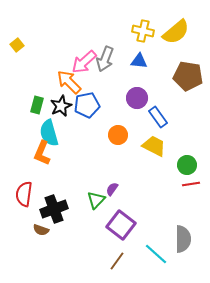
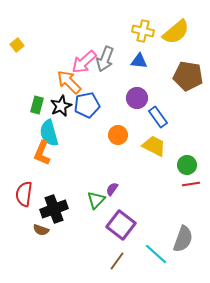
gray semicircle: rotated 20 degrees clockwise
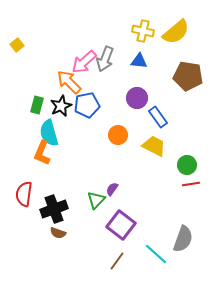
brown semicircle: moved 17 px right, 3 px down
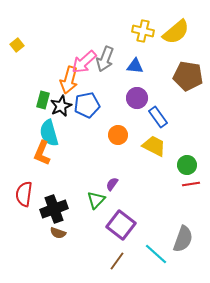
blue triangle: moved 4 px left, 5 px down
orange arrow: moved 2 px up; rotated 120 degrees counterclockwise
green rectangle: moved 6 px right, 5 px up
purple semicircle: moved 5 px up
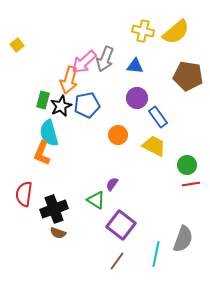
green triangle: rotated 42 degrees counterclockwise
cyan line: rotated 60 degrees clockwise
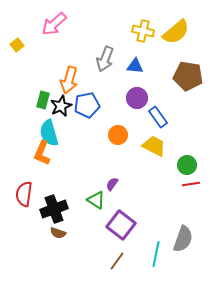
pink arrow: moved 30 px left, 38 px up
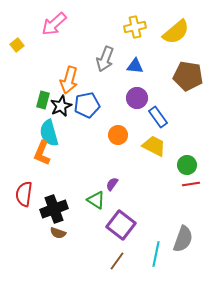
yellow cross: moved 8 px left, 4 px up; rotated 25 degrees counterclockwise
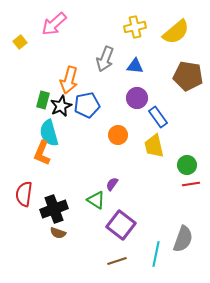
yellow square: moved 3 px right, 3 px up
yellow trapezoid: rotated 130 degrees counterclockwise
brown line: rotated 36 degrees clockwise
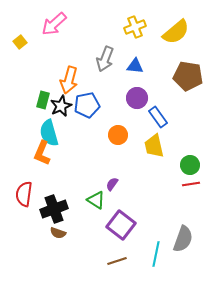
yellow cross: rotated 10 degrees counterclockwise
green circle: moved 3 px right
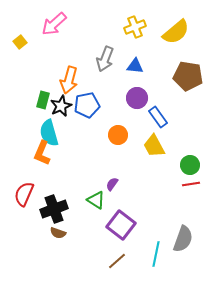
yellow trapezoid: rotated 15 degrees counterclockwise
red semicircle: rotated 15 degrees clockwise
brown line: rotated 24 degrees counterclockwise
